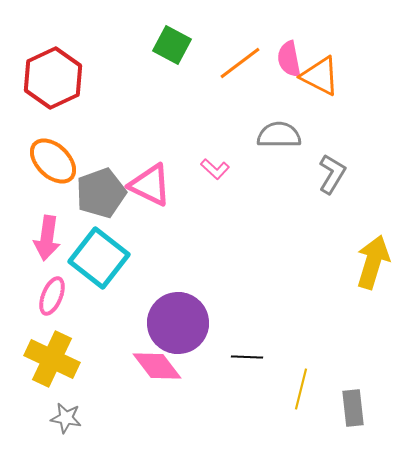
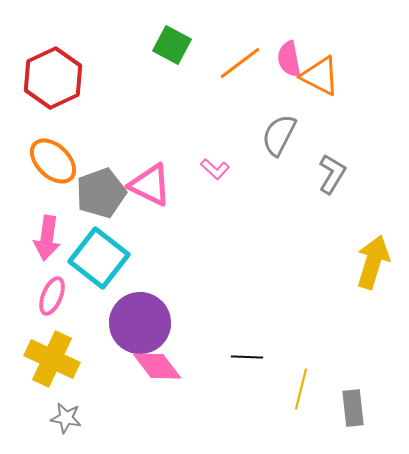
gray semicircle: rotated 63 degrees counterclockwise
purple circle: moved 38 px left
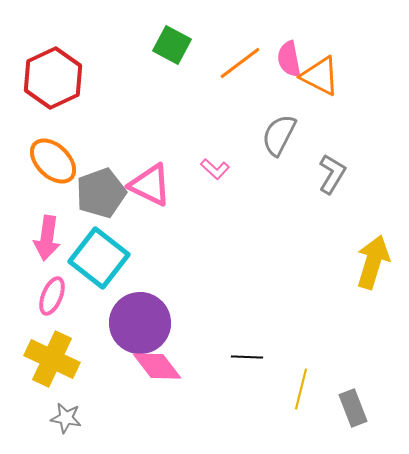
gray rectangle: rotated 15 degrees counterclockwise
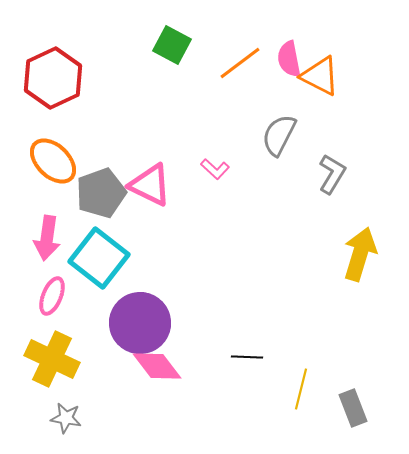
yellow arrow: moved 13 px left, 8 px up
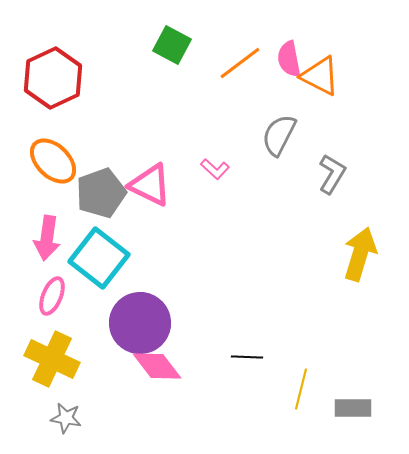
gray rectangle: rotated 69 degrees counterclockwise
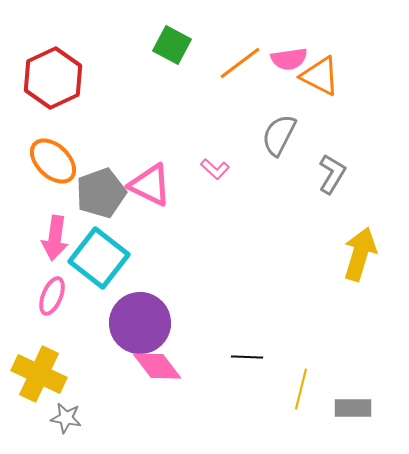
pink semicircle: rotated 87 degrees counterclockwise
pink arrow: moved 8 px right
yellow cross: moved 13 px left, 15 px down
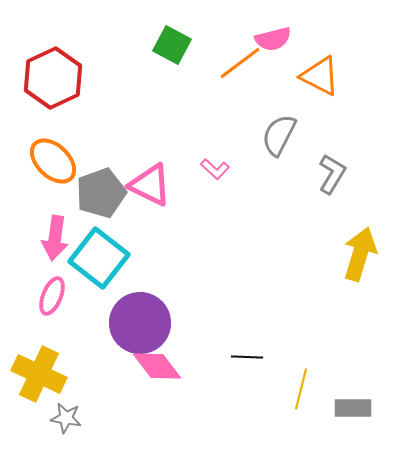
pink semicircle: moved 16 px left, 20 px up; rotated 6 degrees counterclockwise
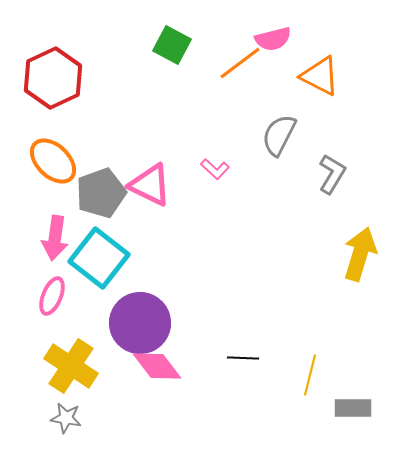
black line: moved 4 px left, 1 px down
yellow cross: moved 32 px right, 8 px up; rotated 8 degrees clockwise
yellow line: moved 9 px right, 14 px up
